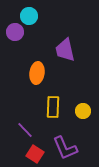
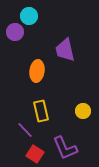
orange ellipse: moved 2 px up
yellow rectangle: moved 12 px left, 4 px down; rotated 15 degrees counterclockwise
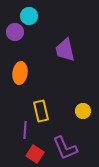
orange ellipse: moved 17 px left, 2 px down
purple line: rotated 48 degrees clockwise
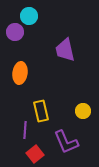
purple L-shape: moved 1 px right, 6 px up
red square: rotated 18 degrees clockwise
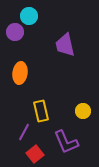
purple trapezoid: moved 5 px up
purple line: moved 1 px left, 2 px down; rotated 24 degrees clockwise
